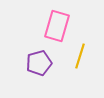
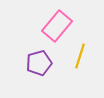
pink rectangle: rotated 24 degrees clockwise
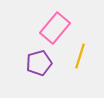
pink rectangle: moved 2 px left, 2 px down
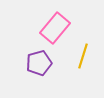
yellow line: moved 3 px right
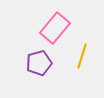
yellow line: moved 1 px left
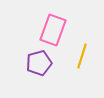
pink rectangle: moved 2 px left, 2 px down; rotated 20 degrees counterclockwise
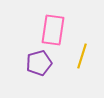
pink rectangle: rotated 12 degrees counterclockwise
